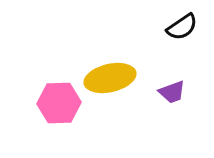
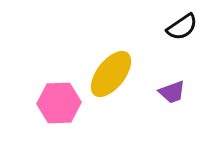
yellow ellipse: moved 1 px right, 4 px up; rotated 39 degrees counterclockwise
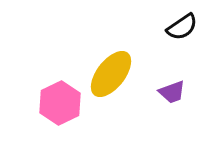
pink hexagon: moved 1 px right; rotated 24 degrees counterclockwise
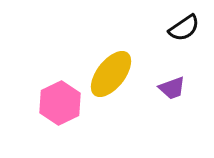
black semicircle: moved 2 px right, 1 px down
purple trapezoid: moved 4 px up
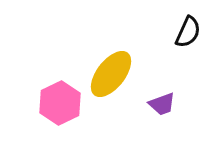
black semicircle: moved 4 px right, 4 px down; rotated 32 degrees counterclockwise
purple trapezoid: moved 10 px left, 16 px down
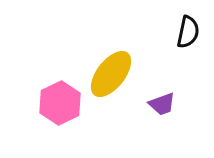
black semicircle: rotated 12 degrees counterclockwise
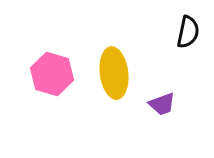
yellow ellipse: moved 3 px right, 1 px up; rotated 45 degrees counterclockwise
pink hexagon: moved 8 px left, 29 px up; rotated 18 degrees counterclockwise
